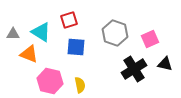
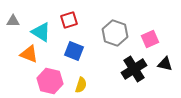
gray triangle: moved 13 px up
blue square: moved 2 px left, 4 px down; rotated 18 degrees clockwise
yellow semicircle: moved 1 px right; rotated 28 degrees clockwise
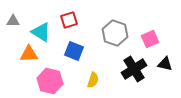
orange triangle: rotated 24 degrees counterclockwise
yellow semicircle: moved 12 px right, 5 px up
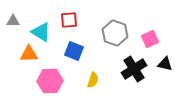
red square: rotated 12 degrees clockwise
pink hexagon: rotated 15 degrees counterclockwise
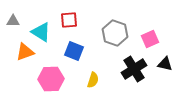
orange triangle: moved 4 px left, 2 px up; rotated 18 degrees counterclockwise
pink hexagon: moved 1 px right, 2 px up
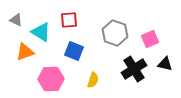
gray triangle: moved 3 px right, 1 px up; rotated 24 degrees clockwise
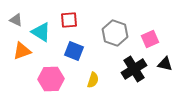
orange triangle: moved 3 px left, 1 px up
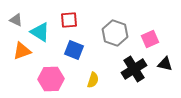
cyan triangle: moved 1 px left
blue square: moved 1 px up
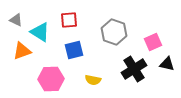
gray hexagon: moved 1 px left, 1 px up
pink square: moved 3 px right, 3 px down
blue square: rotated 36 degrees counterclockwise
black triangle: moved 2 px right
yellow semicircle: rotated 84 degrees clockwise
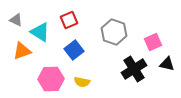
red square: rotated 18 degrees counterclockwise
blue square: rotated 24 degrees counterclockwise
yellow semicircle: moved 11 px left, 2 px down
